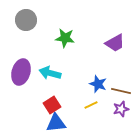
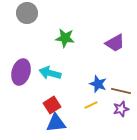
gray circle: moved 1 px right, 7 px up
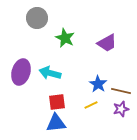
gray circle: moved 10 px right, 5 px down
green star: rotated 18 degrees clockwise
purple trapezoid: moved 8 px left
blue star: rotated 12 degrees clockwise
red square: moved 5 px right, 3 px up; rotated 24 degrees clockwise
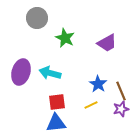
brown line: rotated 54 degrees clockwise
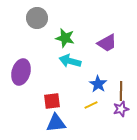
green star: rotated 12 degrees counterclockwise
cyan arrow: moved 20 px right, 12 px up
brown line: rotated 24 degrees clockwise
red square: moved 5 px left, 1 px up
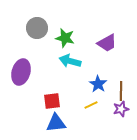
gray circle: moved 10 px down
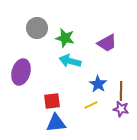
purple star: rotated 28 degrees clockwise
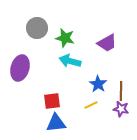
purple ellipse: moved 1 px left, 4 px up
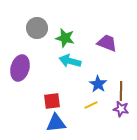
purple trapezoid: rotated 130 degrees counterclockwise
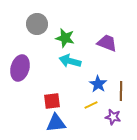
gray circle: moved 4 px up
purple star: moved 8 px left, 8 px down
